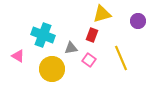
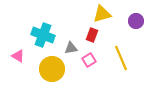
purple circle: moved 2 px left
pink square: rotated 24 degrees clockwise
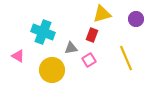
purple circle: moved 2 px up
cyan cross: moved 3 px up
yellow line: moved 5 px right
yellow circle: moved 1 px down
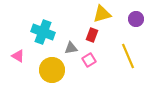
yellow line: moved 2 px right, 2 px up
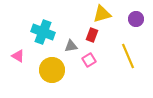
gray triangle: moved 2 px up
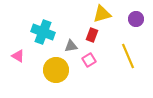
yellow circle: moved 4 px right
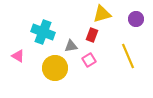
yellow circle: moved 1 px left, 2 px up
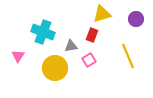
pink triangle: rotated 32 degrees clockwise
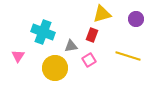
yellow line: rotated 50 degrees counterclockwise
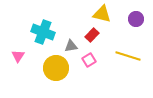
yellow triangle: rotated 30 degrees clockwise
red rectangle: rotated 24 degrees clockwise
yellow circle: moved 1 px right
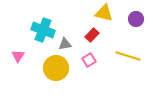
yellow triangle: moved 2 px right, 1 px up
cyan cross: moved 2 px up
gray triangle: moved 6 px left, 2 px up
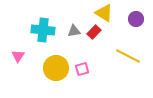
yellow triangle: rotated 18 degrees clockwise
cyan cross: rotated 15 degrees counterclockwise
red rectangle: moved 2 px right, 3 px up
gray triangle: moved 9 px right, 13 px up
yellow line: rotated 10 degrees clockwise
pink square: moved 7 px left, 9 px down; rotated 16 degrees clockwise
